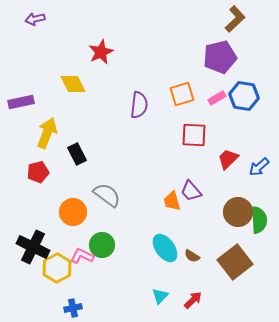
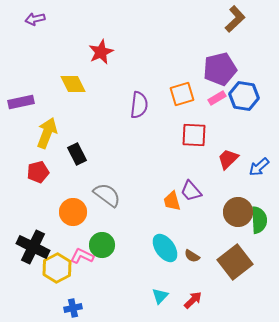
purple pentagon: moved 12 px down
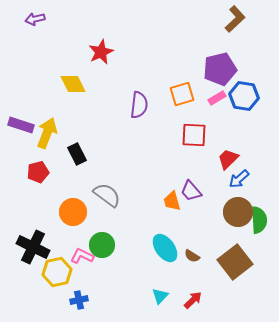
purple rectangle: moved 23 px down; rotated 30 degrees clockwise
blue arrow: moved 20 px left, 12 px down
yellow hexagon: moved 4 px down; rotated 16 degrees clockwise
blue cross: moved 6 px right, 8 px up
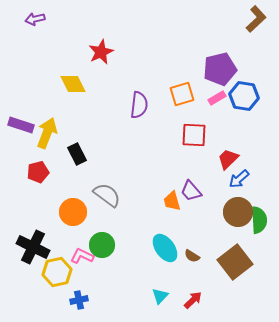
brown L-shape: moved 21 px right
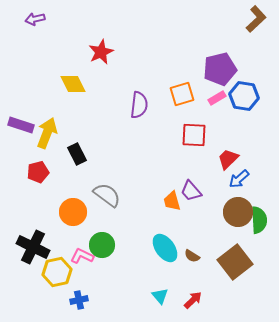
cyan triangle: rotated 24 degrees counterclockwise
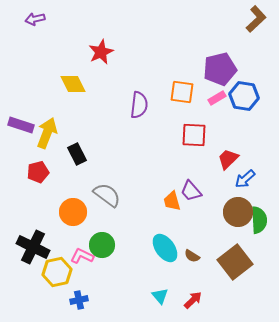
orange square: moved 2 px up; rotated 25 degrees clockwise
blue arrow: moved 6 px right
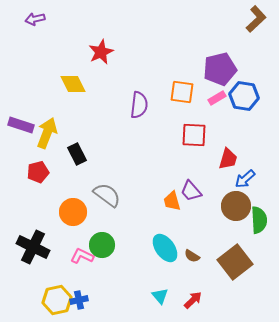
red trapezoid: rotated 150 degrees clockwise
brown circle: moved 2 px left, 6 px up
yellow hexagon: moved 28 px down
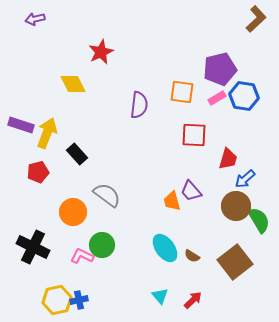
black rectangle: rotated 15 degrees counterclockwise
green semicircle: rotated 28 degrees counterclockwise
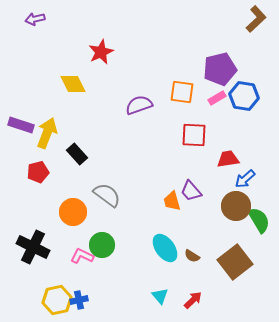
purple semicircle: rotated 116 degrees counterclockwise
red trapezoid: rotated 115 degrees counterclockwise
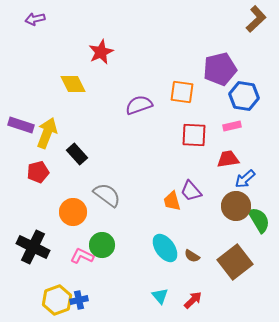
pink rectangle: moved 15 px right, 28 px down; rotated 18 degrees clockwise
yellow hexagon: rotated 8 degrees counterclockwise
